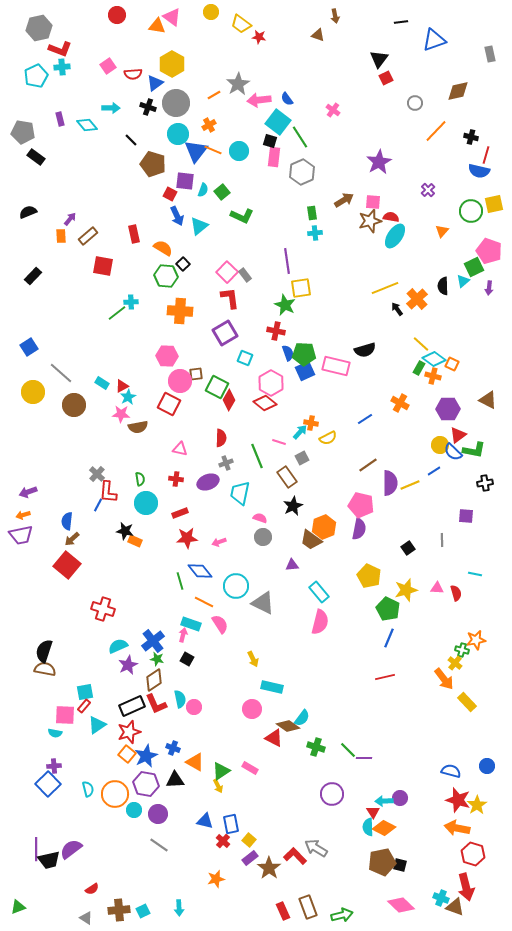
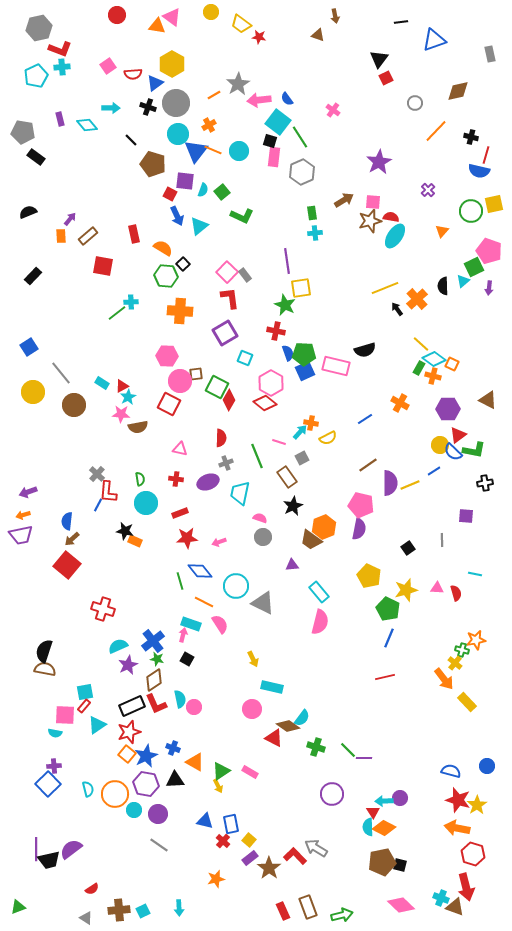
gray line at (61, 373): rotated 10 degrees clockwise
pink rectangle at (250, 768): moved 4 px down
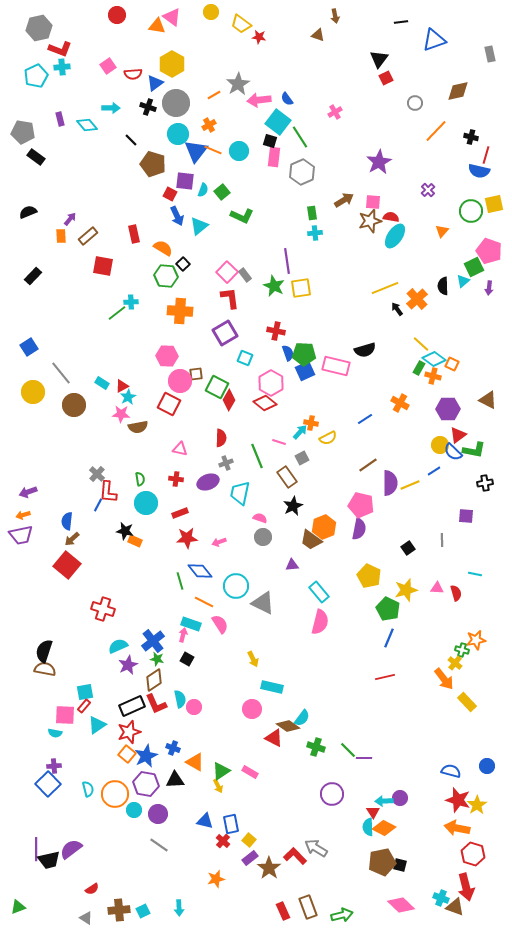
pink cross at (333, 110): moved 2 px right, 2 px down; rotated 24 degrees clockwise
green star at (285, 305): moved 11 px left, 19 px up
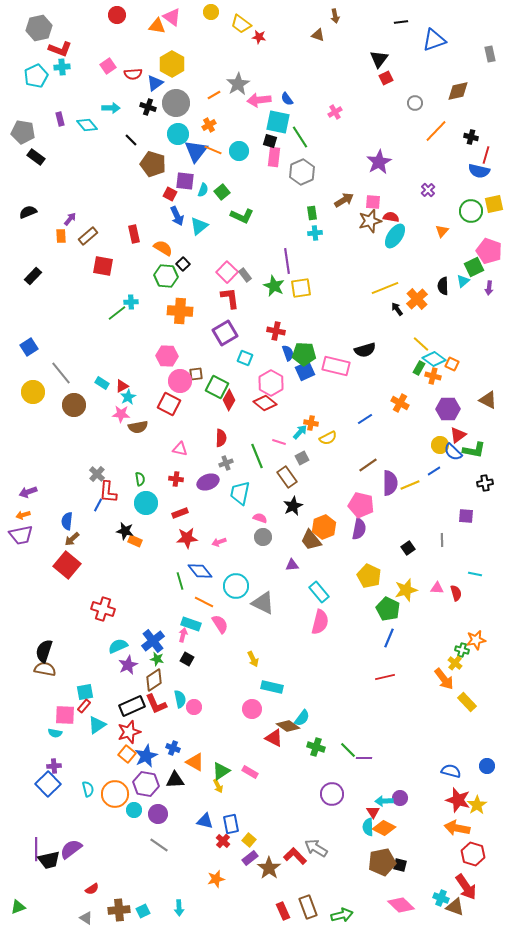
cyan square at (278, 122): rotated 25 degrees counterclockwise
brown trapezoid at (311, 540): rotated 15 degrees clockwise
red arrow at (466, 887): rotated 20 degrees counterclockwise
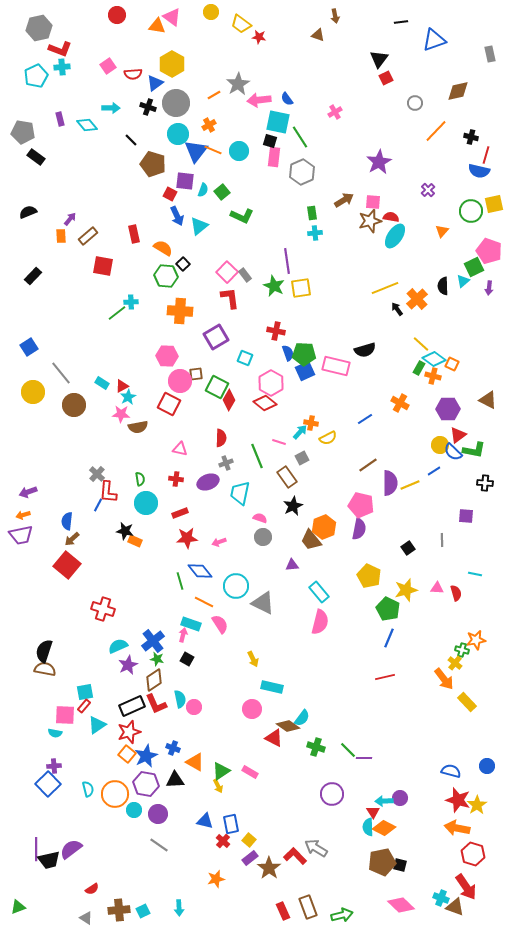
purple square at (225, 333): moved 9 px left, 4 px down
black cross at (485, 483): rotated 14 degrees clockwise
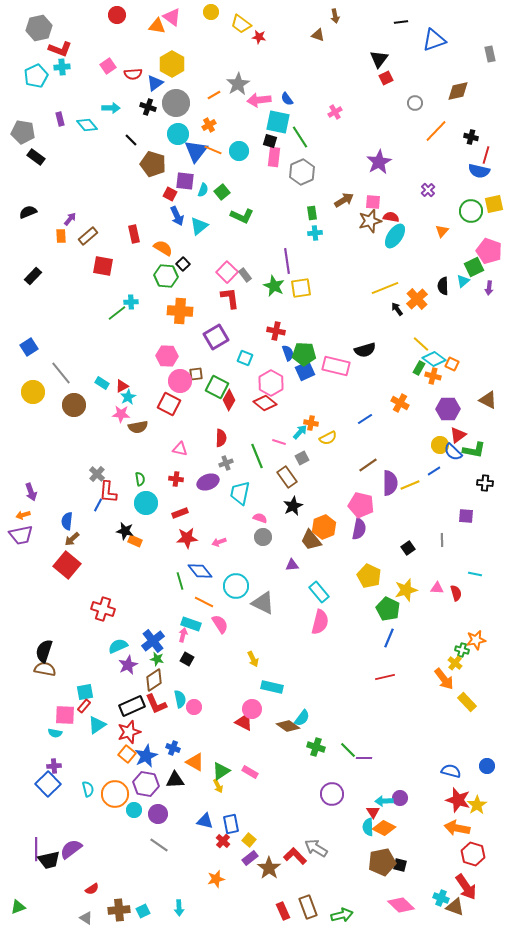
purple arrow at (28, 492): moved 3 px right; rotated 90 degrees counterclockwise
red triangle at (274, 738): moved 30 px left, 16 px up
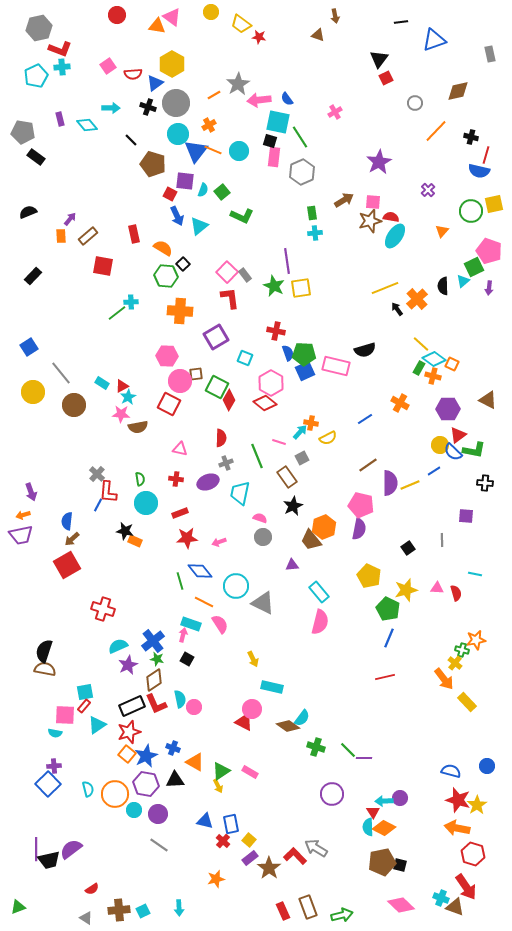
red square at (67, 565): rotated 20 degrees clockwise
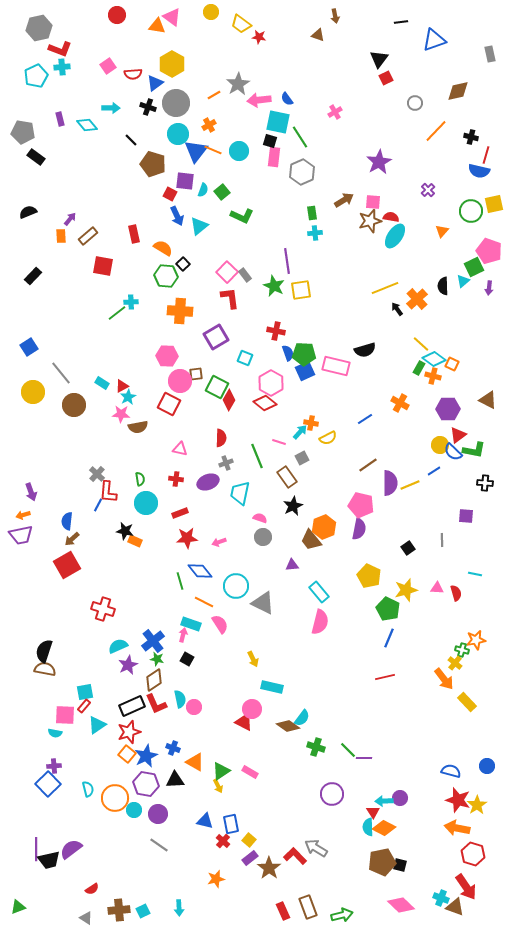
yellow square at (301, 288): moved 2 px down
orange circle at (115, 794): moved 4 px down
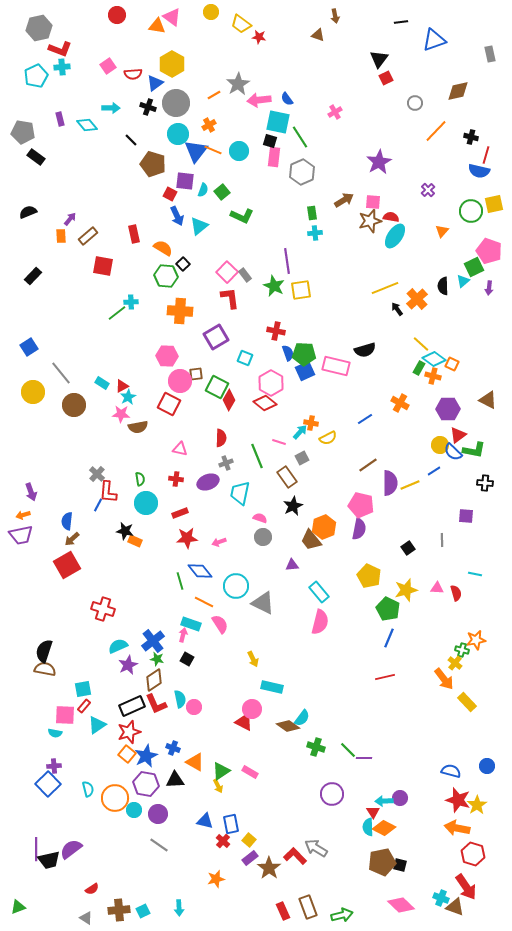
cyan square at (85, 692): moved 2 px left, 3 px up
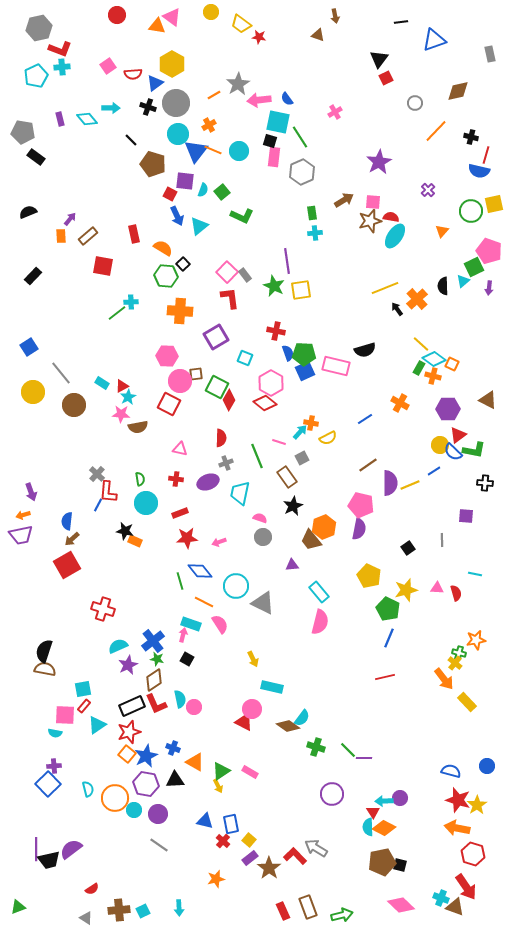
cyan diamond at (87, 125): moved 6 px up
green cross at (462, 650): moved 3 px left, 3 px down
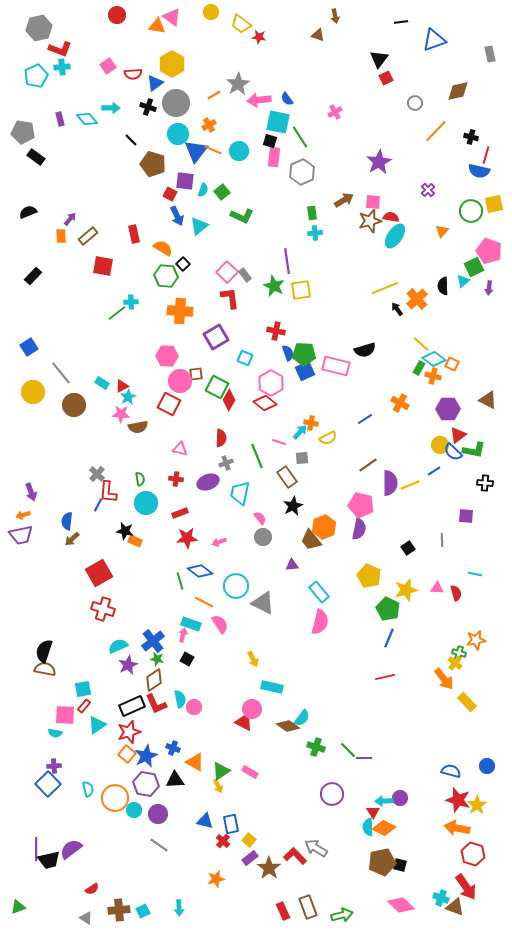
gray square at (302, 458): rotated 24 degrees clockwise
pink semicircle at (260, 518): rotated 32 degrees clockwise
red square at (67, 565): moved 32 px right, 8 px down
blue diamond at (200, 571): rotated 15 degrees counterclockwise
